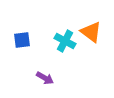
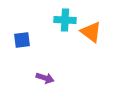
cyan cross: moved 21 px up; rotated 25 degrees counterclockwise
purple arrow: rotated 12 degrees counterclockwise
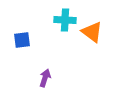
orange triangle: moved 1 px right
purple arrow: rotated 90 degrees counterclockwise
